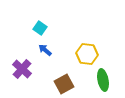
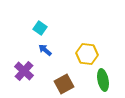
purple cross: moved 2 px right, 2 px down
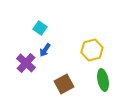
blue arrow: rotated 96 degrees counterclockwise
yellow hexagon: moved 5 px right, 4 px up; rotated 20 degrees counterclockwise
purple cross: moved 2 px right, 8 px up
